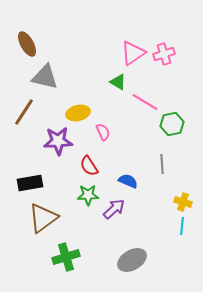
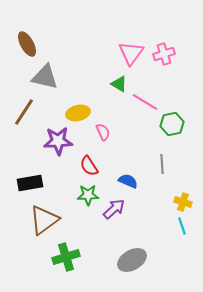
pink triangle: moved 2 px left; rotated 20 degrees counterclockwise
green triangle: moved 1 px right, 2 px down
brown triangle: moved 1 px right, 2 px down
cyan line: rotated 24 degrees counterclockwise
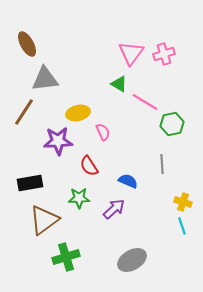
gray triangle: moved 2 px down; rotated 20 degrees counterclockwise
green star: moved 9 px left, 3 px down
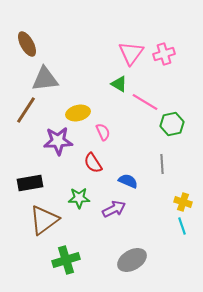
brown line: moved 2 px right, 2 px up
red semicircle: moved 4 px right, 3 px up
purple arrow: rotated 15 degrees clockwise
green cross: moved 3 px down
